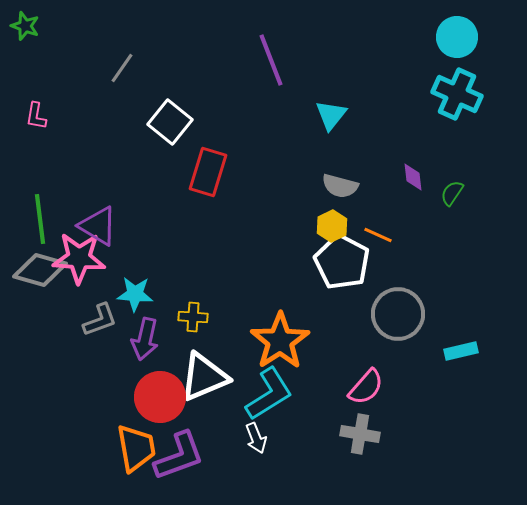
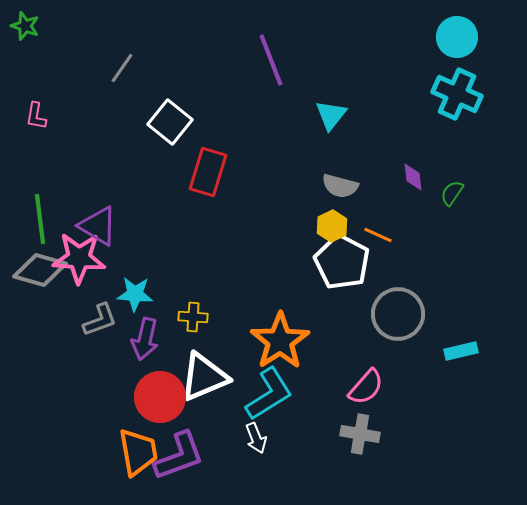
orange trapezoid: moved 2 px right, 4 px down
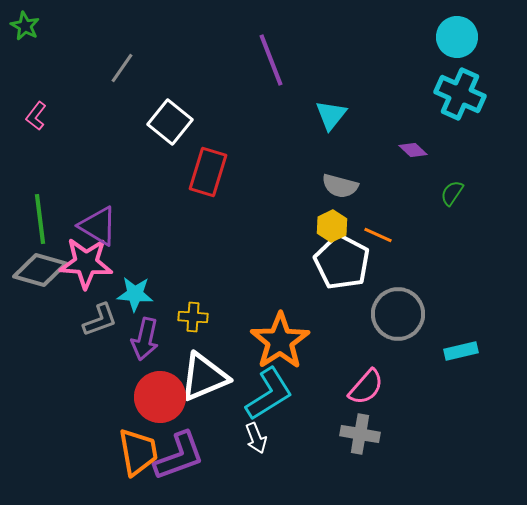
green star: rotated 8 degrees clockwise
cyan cross: moved 3 px right
pink L-shape: rotated 28 degrees clockwise
purple diamond: moved 27 px up; rotated 40 degrees counterclockwise
pink star: moved 7 px right, 5 px down
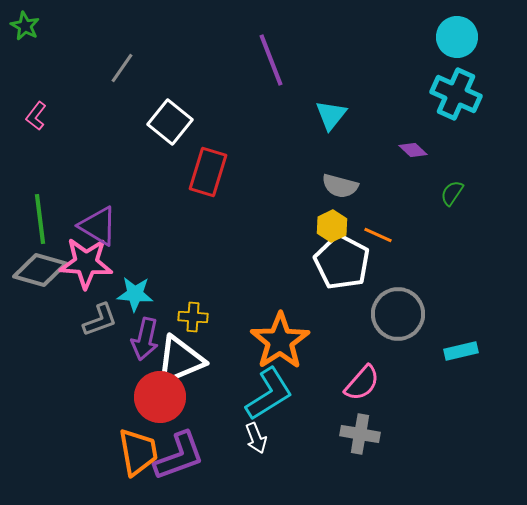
cyan cross: moved 4 px left
white triangle: moved 24 px left, 17 px up
pink semicircle: moved 4 px left, 4 px up
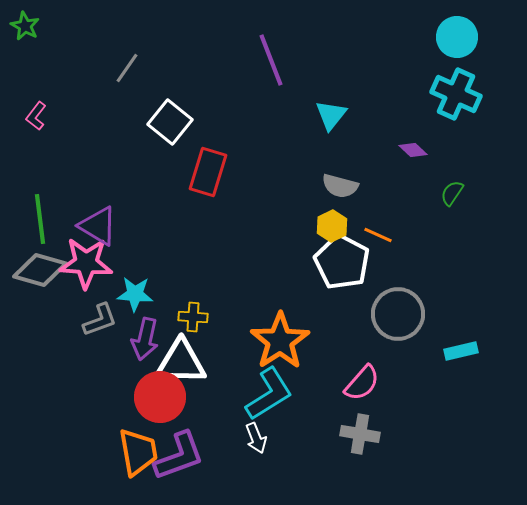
gray line: moved 5 px right
white triangle: moved 1 px right, 2 px down; rotated 24 degrees clockwise
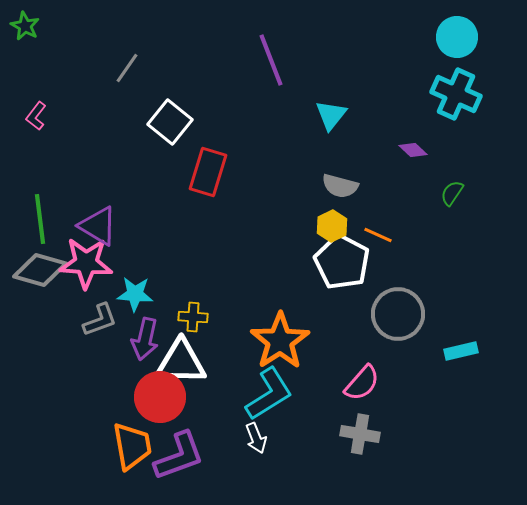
orange trapezoid: moved 6 px left, 6 px up
